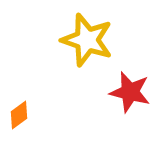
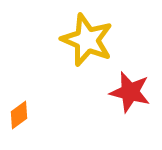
yellow star: rotated 4 degrees clockwise
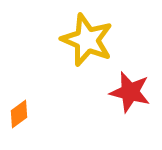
orange diamond: moved 1 px up
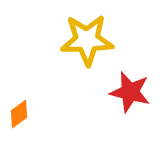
yellow star: rotated 24 degrees counterclockwise
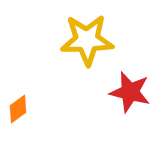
orange diamond: moved 1 px left, 5 px up
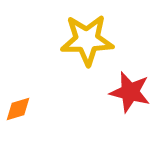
orange diamond: rotated 20 degrees clockwise
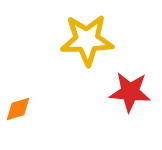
red star: rotated 9 degrees counterclockwise
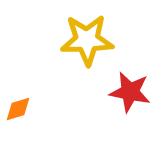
red star: rotated 6 degrees clockwise
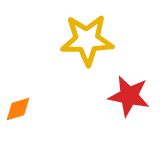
red star: moved 1 px left, 4 px down
